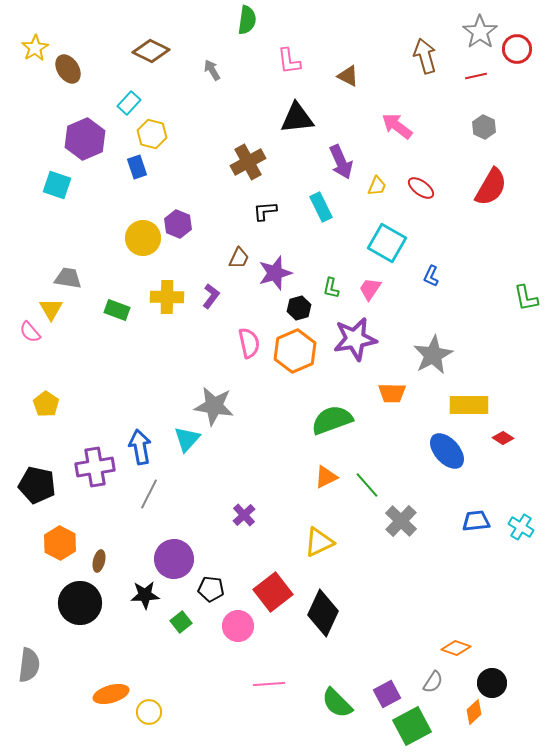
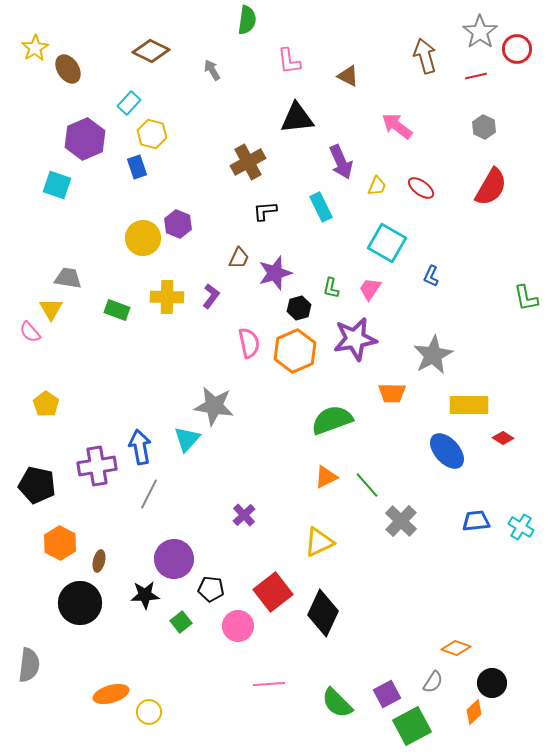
purple cross at (95, 467): moved 2 px right, 1 px up
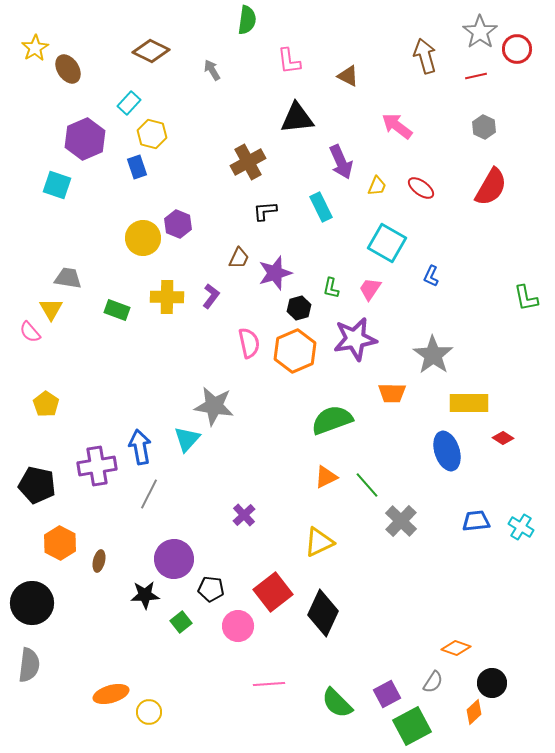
gray star at (433, 355): rotated 9 degrees counterclockwise
yellow rectangle at (469, 405): moved 2 px up
blue ellipse at (447, 451): rotated 24 degrees clockwise
black circle at (80, 603): moved 48 px left
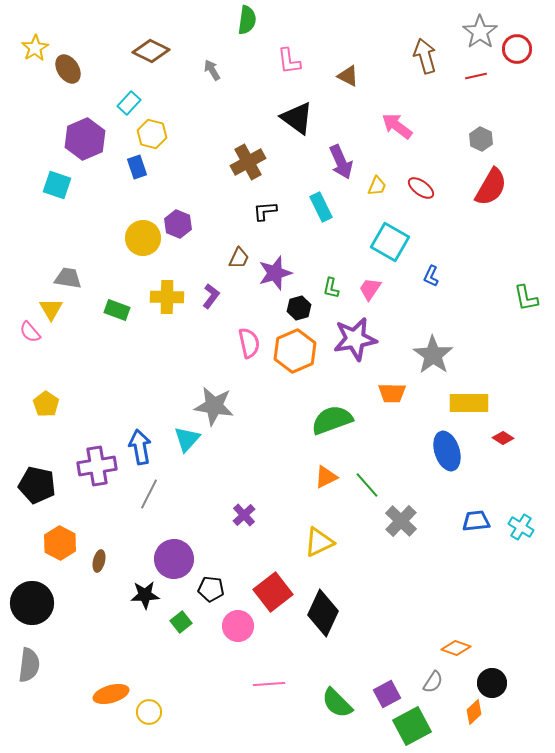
black triangle at (297, 118): rotated 42 degrees clockwise
gray hexagon at (484, 127): moved 3 px left, 12 px down
cyan square at (387, 243): moved 3 px right, 1 px up
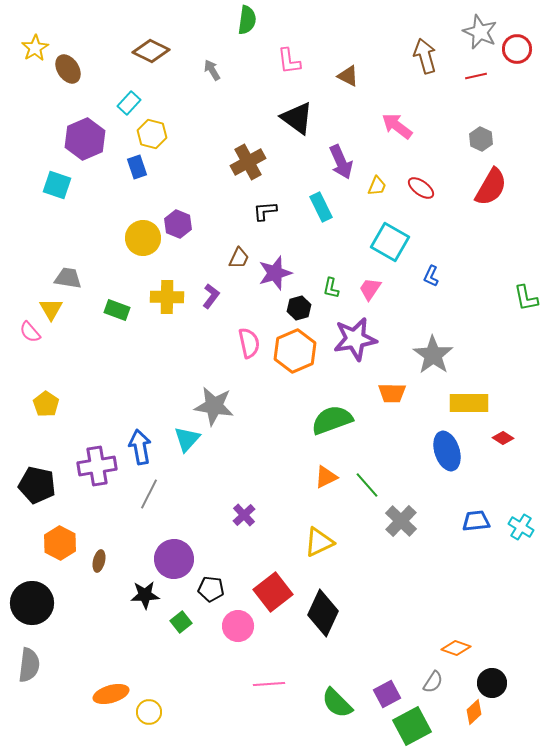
gray star at (480, 32): rotated 12 degrees counterclockwise
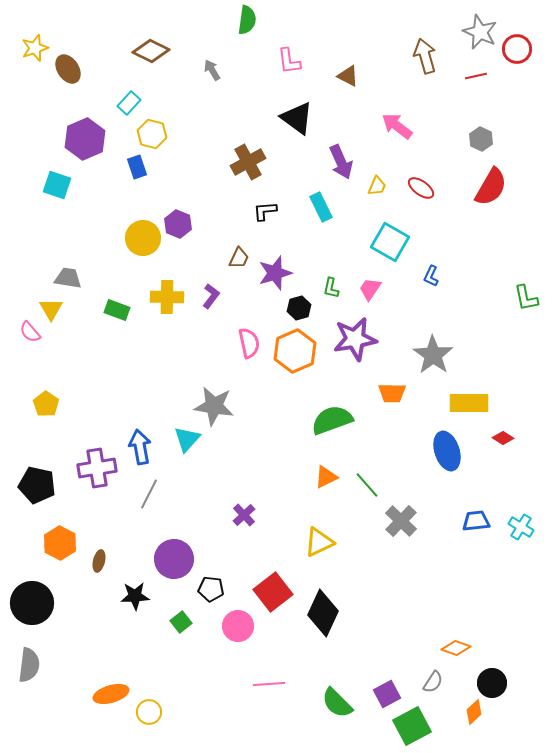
yellow star at (35, 48): rotated 12 degrees clockwise
purple cross at (97, 466): moved 2 px down
black star at (145, 595): moved 10 px left, 1 px down
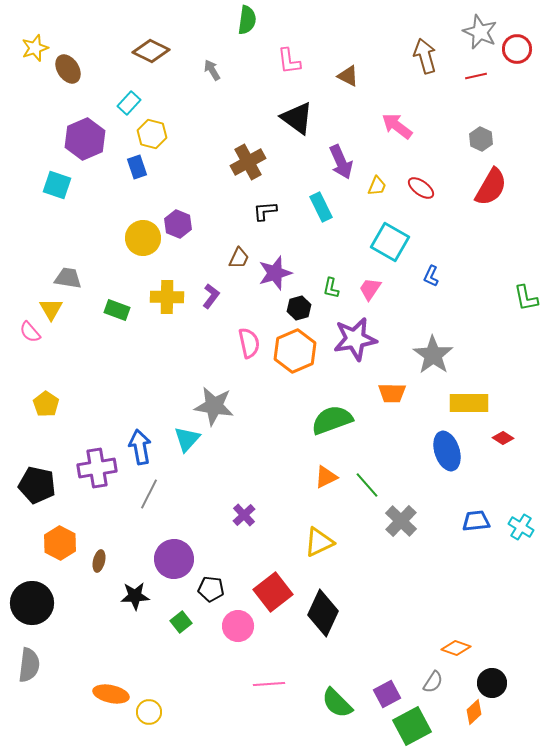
orange ellipse at (111, 694): rotated 28 degrees clockwise
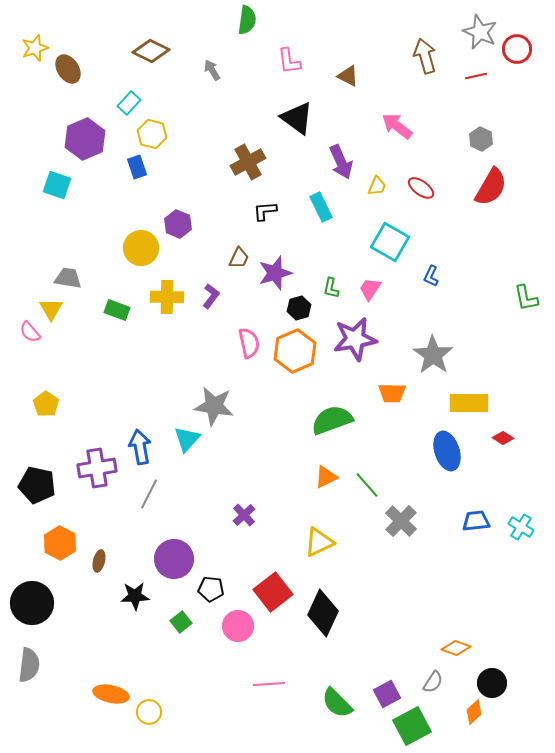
yellow circle at (143, 238): moved 2 px left, 10 px down
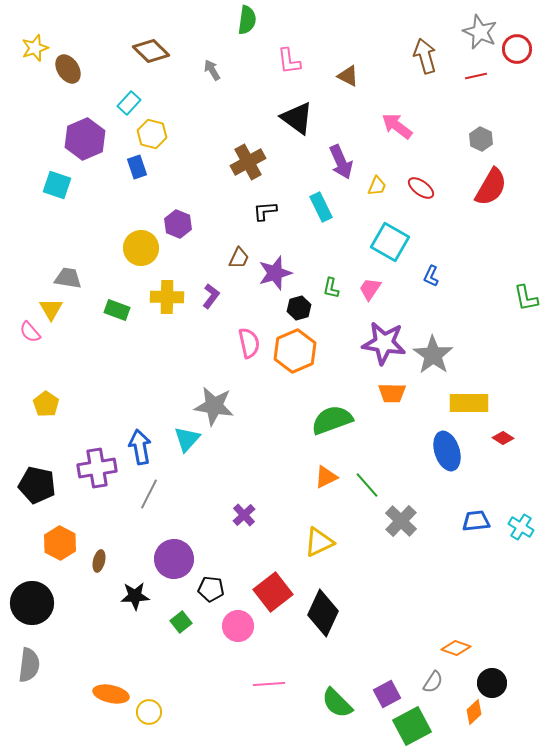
brown diamond at (151, 51): rotated 18 degrees clockwise
purple star at (355, 339): moved 29 px right, 4 px down; rotated 18 degrees clockwise
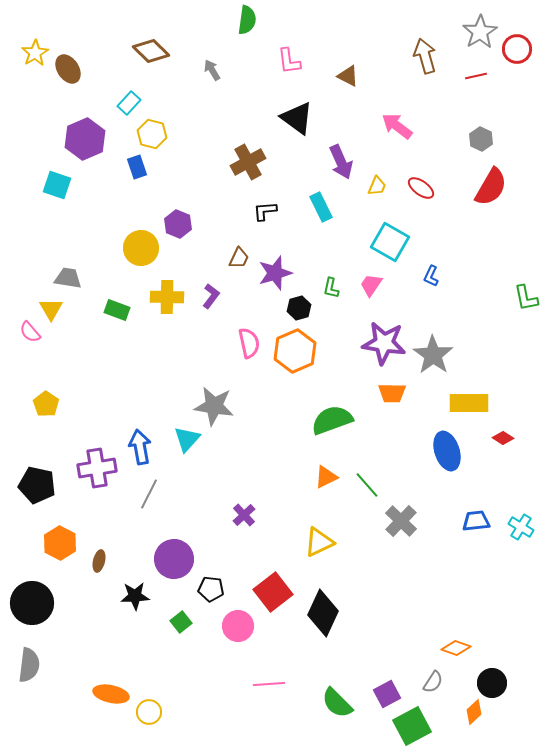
gray star at (480, 32): rotated 16 degrees clockwise
yellow star at (35, 48): moved 5 px down; rotated 12 degrees counterclockwise
pink trapezoid at (370, 289): moved 1 px right, 4 px up
